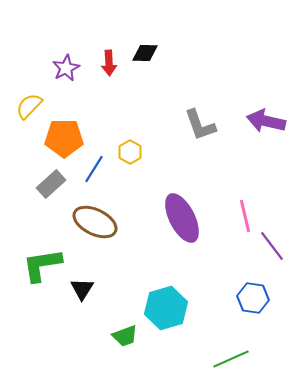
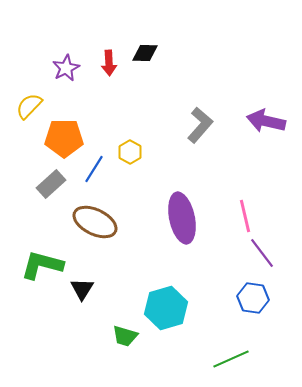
gray L-shape: rotated 120 degrees counterclockwise
purple ellipse: rotated 15 degrees clockwise
purple line: moved 10 px left, 7 px down
green L-shape: rotated 24 degrees clockwise
green trapezoid: rotated 36 degrees clockwise
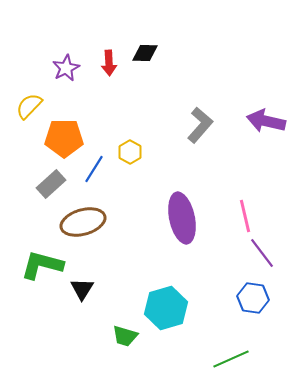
brown ellipse: moved 12 px left; rotated 42 degrees counterclockwise
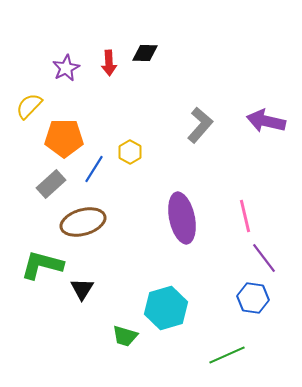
purple line: moved 2 px right, 5 px down
green line: moved 4 px left, 4 px up
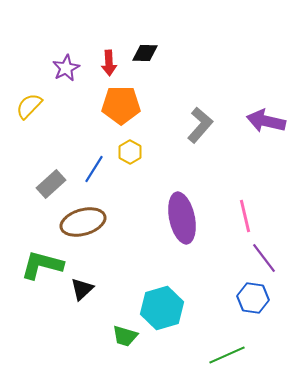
orange pentagon: moved 57 px right, 33 px up
black triangle: rotated 15 degrees clockwise
cyan hexagon: moved 4 px left
